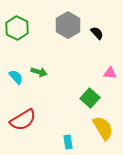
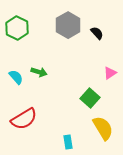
pink triangle: rotated 40 degrees counterclockwise
red semicircle: moved 1 px right, 1 px up
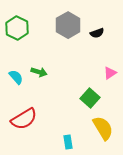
black semicircle: rotated 112 degrees clockwise
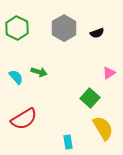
gray hexagon: moved 4 px left, 3 px down
pink triangle: moved 1 px left
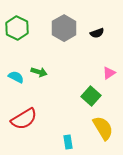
cyan semicircle: rotated 21 degrees counterclockwise
green square: moved 1 px right, 2 px up
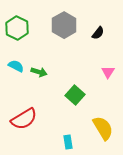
gray hexagon: moved 3 px up
black semicircle: moved 1 px right; rotated 32 degrees counterclockwise
pink triangle: moved 1 px left, 1 px up; rotated 24 degrees counterclockwise
cyan semicircle: moved 11 px up
green square: moved 16 px left, 1 px up
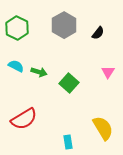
green square: moved 6 px left, 12 px up
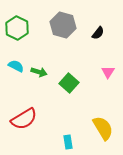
gray hexagon: moved 1 px left; rotated 15 degrees counterclockwise
